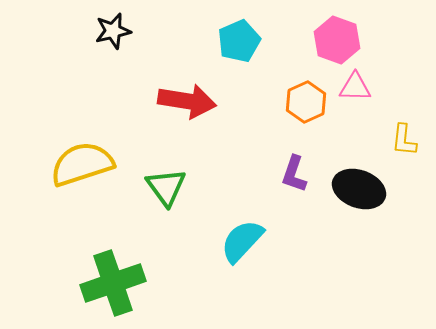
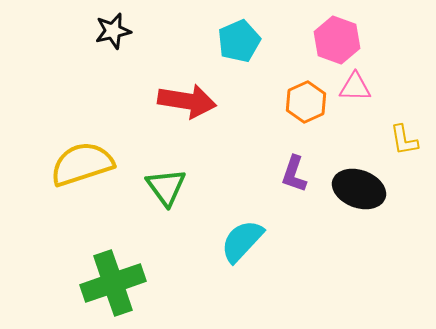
yellow L-shape: rotated 16 degrees counterclockwise
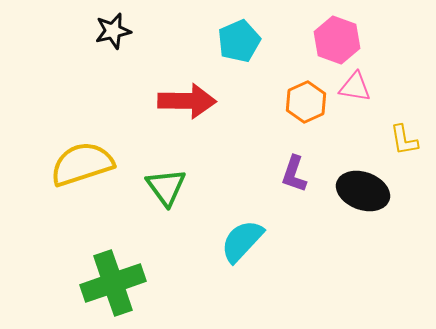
pink triangle: rotated 8 degrees clockwise
red arrow: rotated 8 degrees counterclockwise
black ellipse: moved 4 px right, 2 px down
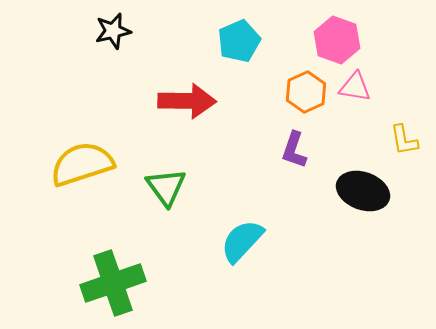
orange hexagon: moved 10 px up
purple L-shape: moved 24 px up
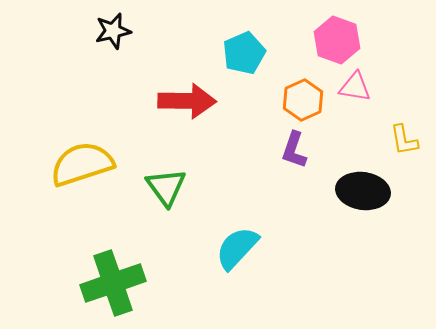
cyan pentagon: moved 5 px right, 12 px down
orange hexagon: moved 3 px left, 8 px down
black ellipse: rotated 12 degrees counterclockwise
cyan semicircle: moved 5 px left, 7 px down
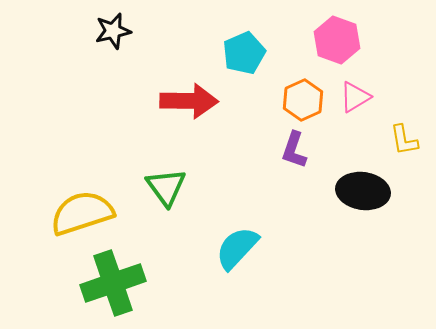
pink triangle: moved 10 px down; rotated 40 degrees counterclockwise
red arrow: moved 2 px right
yellow semicircle: moved 49 px down
